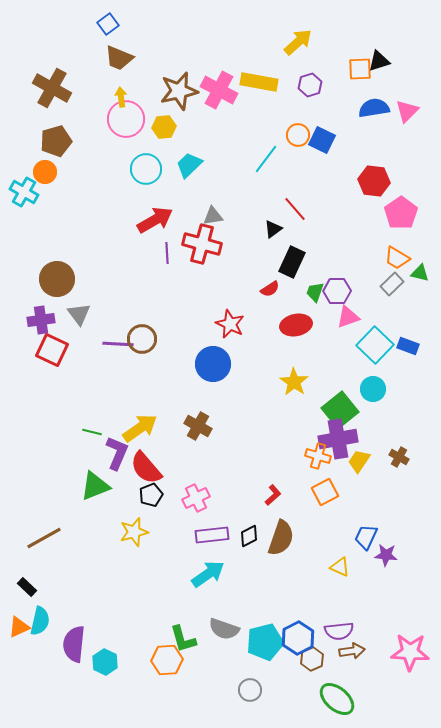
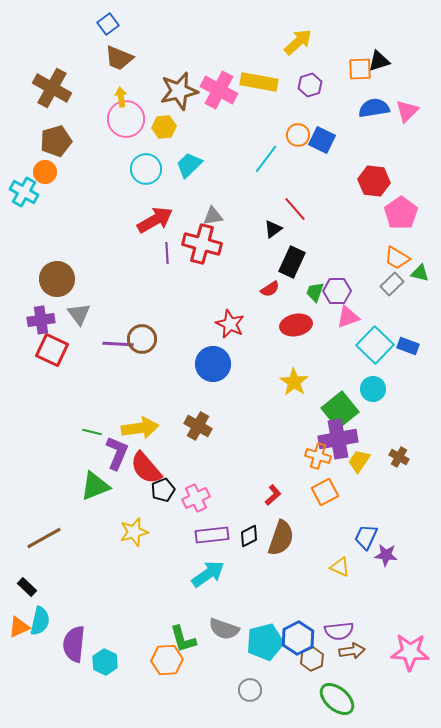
yellow arrow at (140, 428): rotated 27 degrees clockwise
black pentagon at (151, 495): moved 12 px right, 5 px up
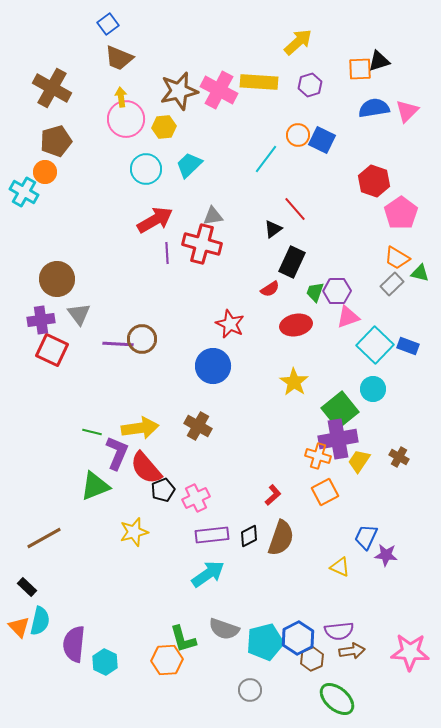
yellow rectangle at (259, 82): rotated 6 degrees counterclockwise
red hexagon at (374, 181): rotated 12 degrees clockwise
blue circle at (213, 364): moved 2 px down
orange triangle at (19, 627): rotated 50 degrees counterclockwise
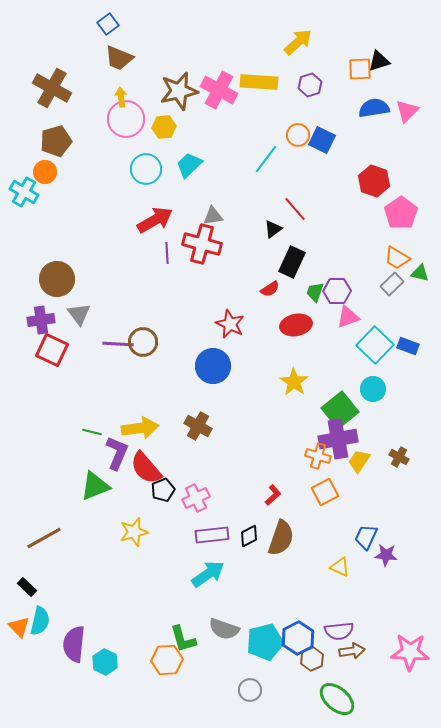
brown circle at (142, 339): moved 1 px right, 3 px down
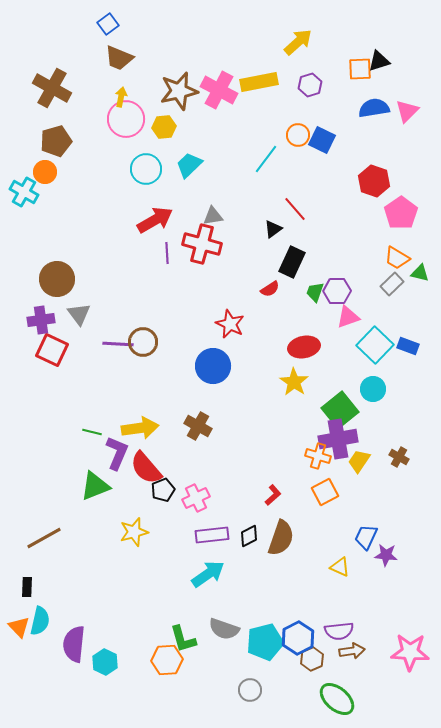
yellow rectangle at (259, 82): rotated 15 degrees counterclockwise
yellow arrow at (121, 97): rotated 18 degrees clockwise
red ellipse at (296, 325): moved 8 px right, 22 px down
black rectangle at (27, 587): rotated 48 degrees clockwise
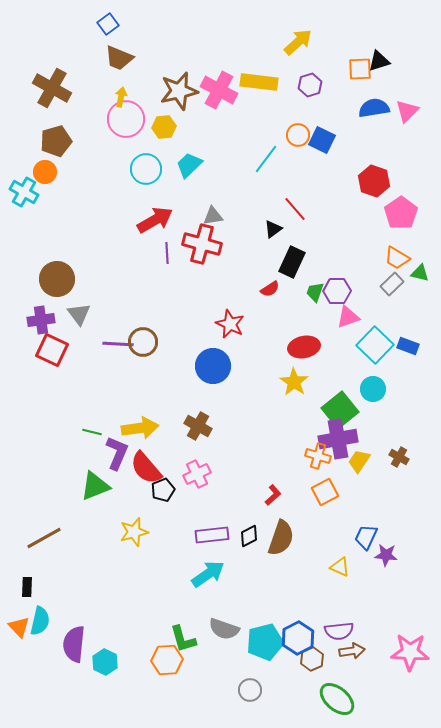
yellow rectangle at (259, 82): rotated 18 degrees clockwise
pink cross at (196, 498): moved 1 px right, 24 px up
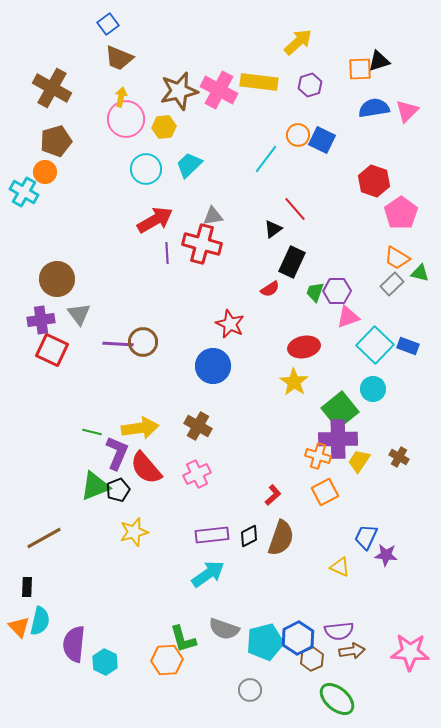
purple cross at (338, 439): rotated 9 degrees clockwise
black pentagon at (163, 490): moved 45 px left
